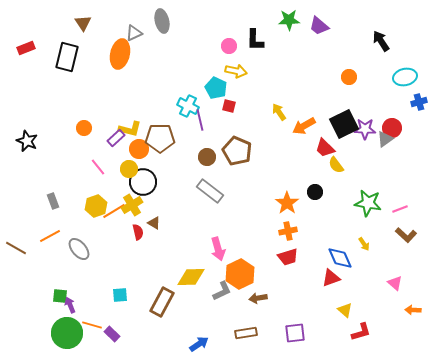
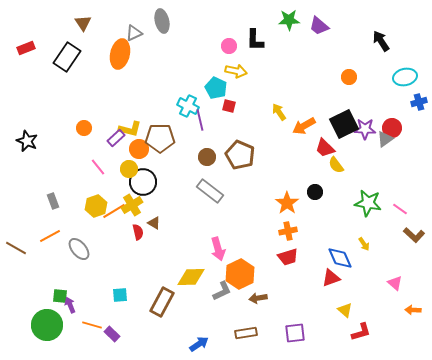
black rectangle at (67, 57): rotated 20 degrees clockwise
brown pentagon at (237, 151): moved 3 px right, 4 px down
pink line at (400, 209): rotated 56 degrees clockwise
brown L-shape at (406, 235): moved 8 px right
green circle at (67, 333): moved 20 px left, 8 px up
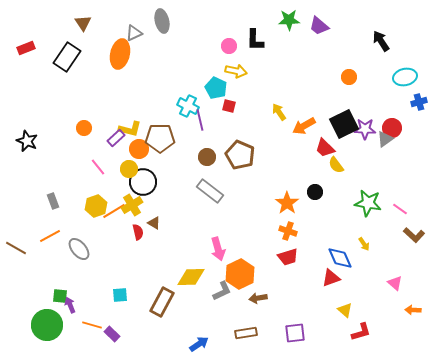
orange cross at (288, 231): rotated 30 degrees clockwise
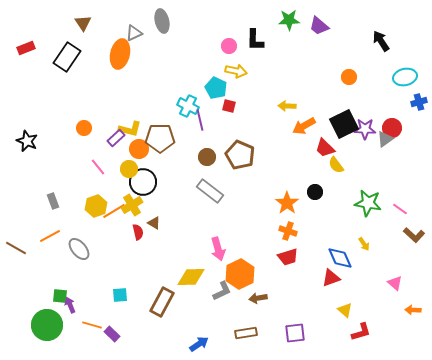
yellow arrow at (279, 112): moved 8 px right, 6 px up; rotated 54 degrees counterclockwise
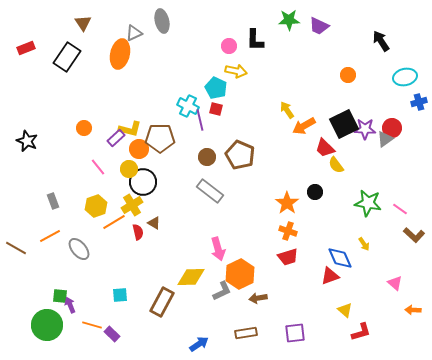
purple trapezoid at (319, 26): rotated 15 degrees counterclockwise
orange circle at (349, 77): moved 1 px left, 2 px up
red square at (229, 106): moved 13 px left, 3 px down
yellow arrow at (287, 106): moved 4 px down; rotated 54 degrees clockwise
orange line at (114, 211): moved 11 px down
red triangle at (331, 278): moved 1 px left, 2 px up
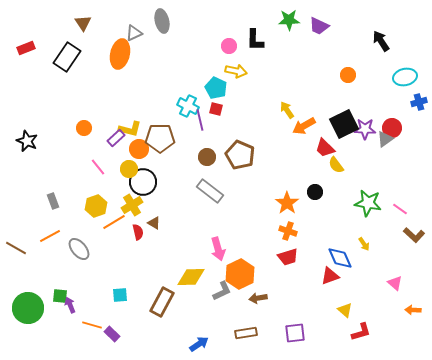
green circle at (47, 325): moved 19 px left, 17 px up
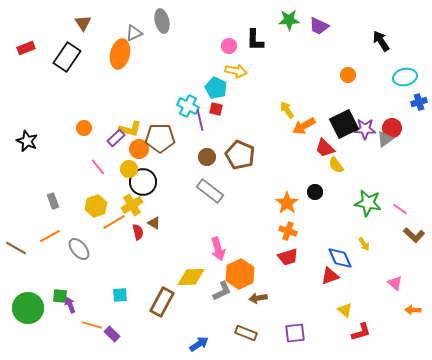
brown rectangle at (246, 333): rotated 30 degrees clockwise
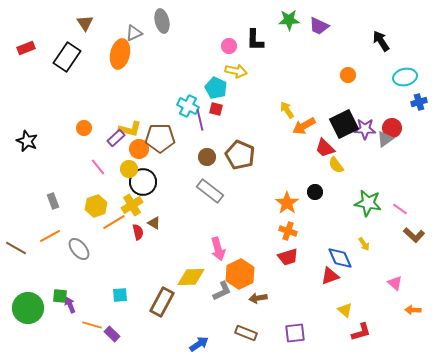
brown triangle at (83, 23): moved 2 px right
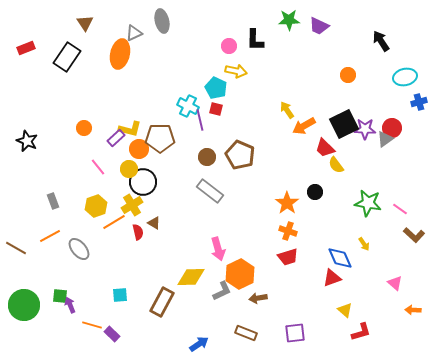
red triangle at (330, 276): moved 2 px right, 2 px down
green circle at (28, 308): moved 4 px left, 3 px up
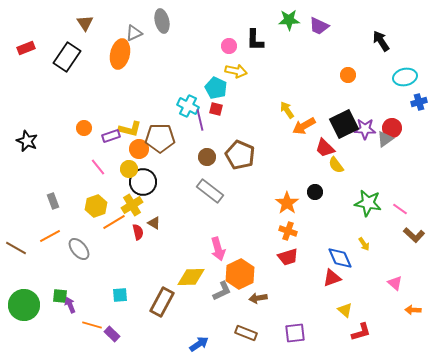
purple rectangle at (116, 138): moved 5 px left, 2 px up; rotated 24 degrees clockwise
